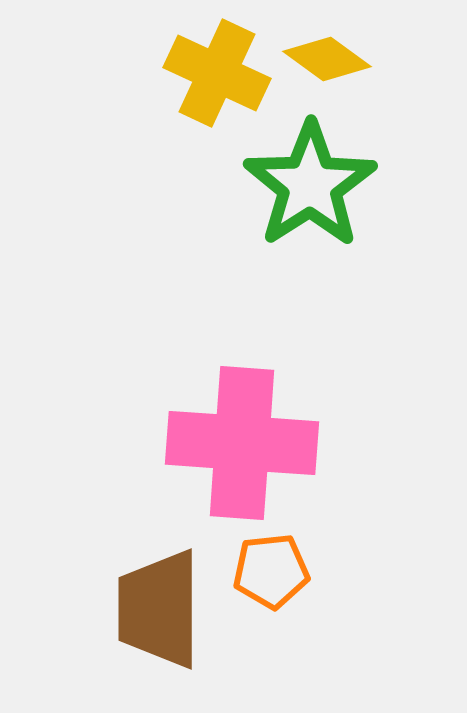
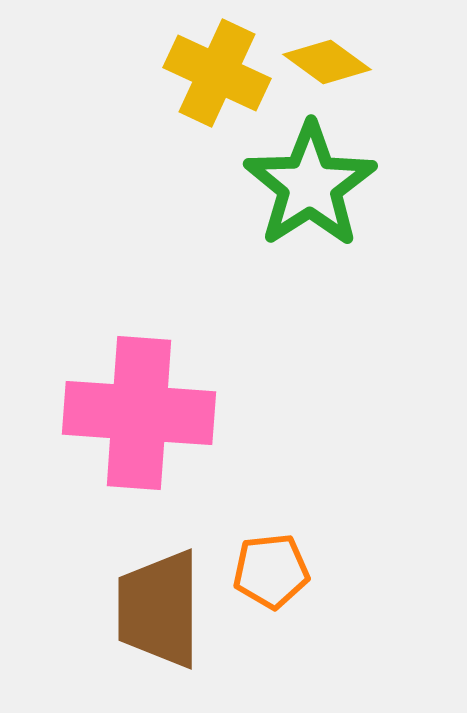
yellow diamond: moved 3 px down
pink cross: moved 103 px left, 30 px up
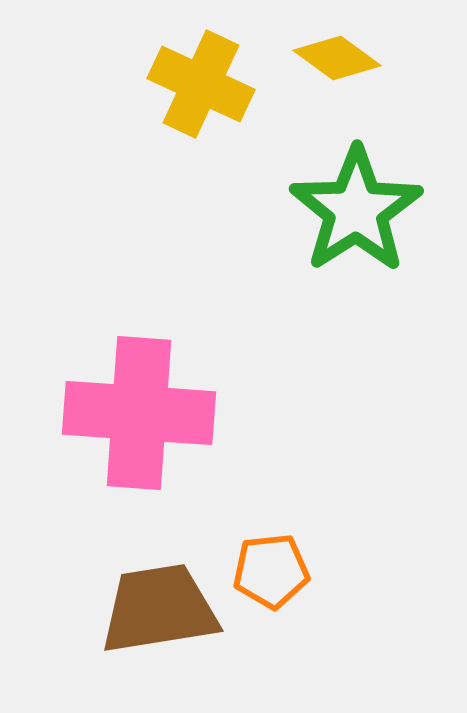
yellow diamond: moved 10 px right, 4 px up
yellow cross: moved 16 px left, 11 px down
green star: moved 46 px right, 25 px down
brown trapezoid: rotated 81 degrees clockwise
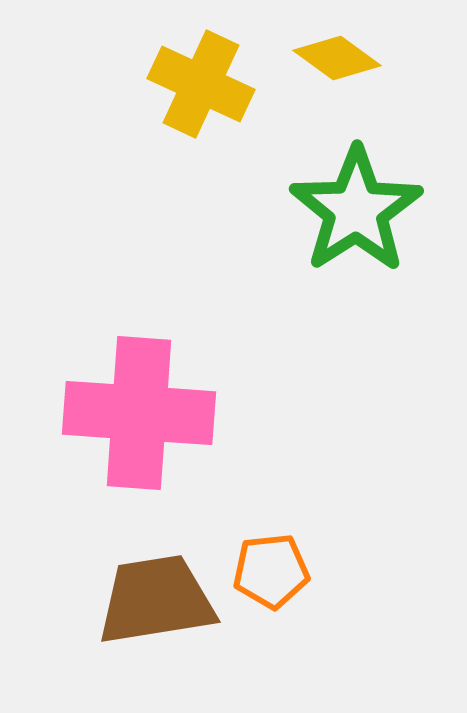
brown trapezoid: moved 3 px left, 9 px up
